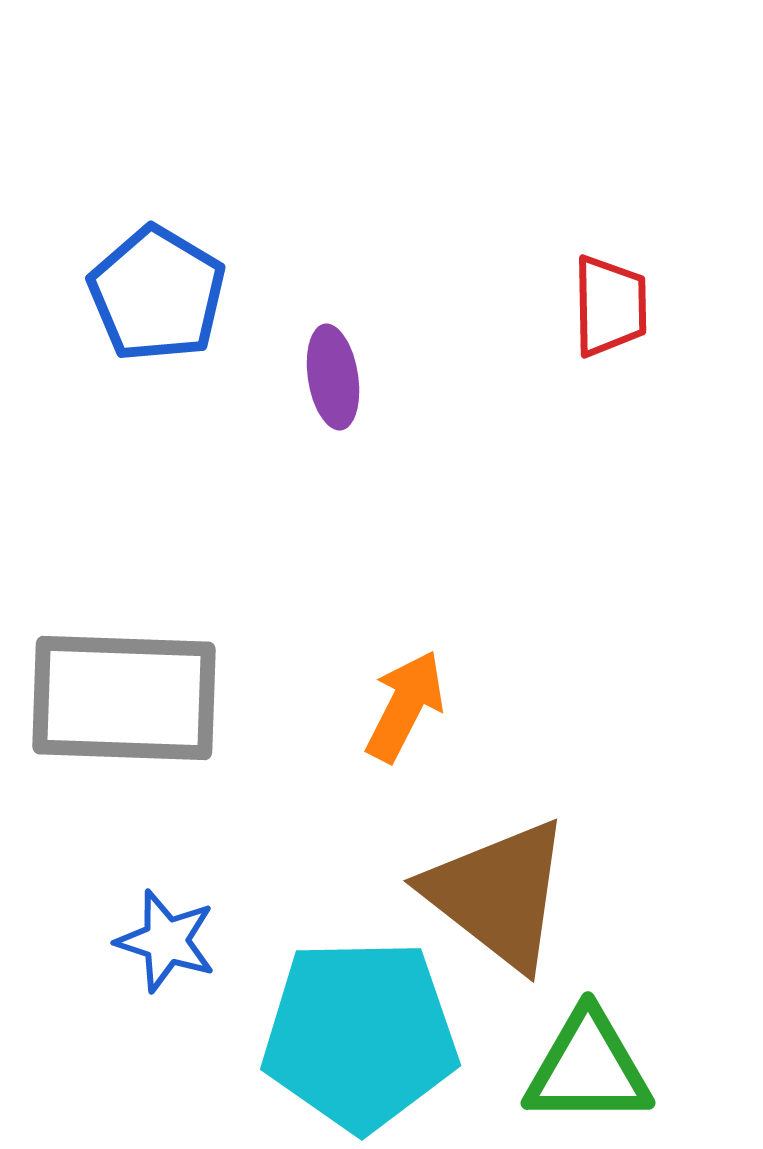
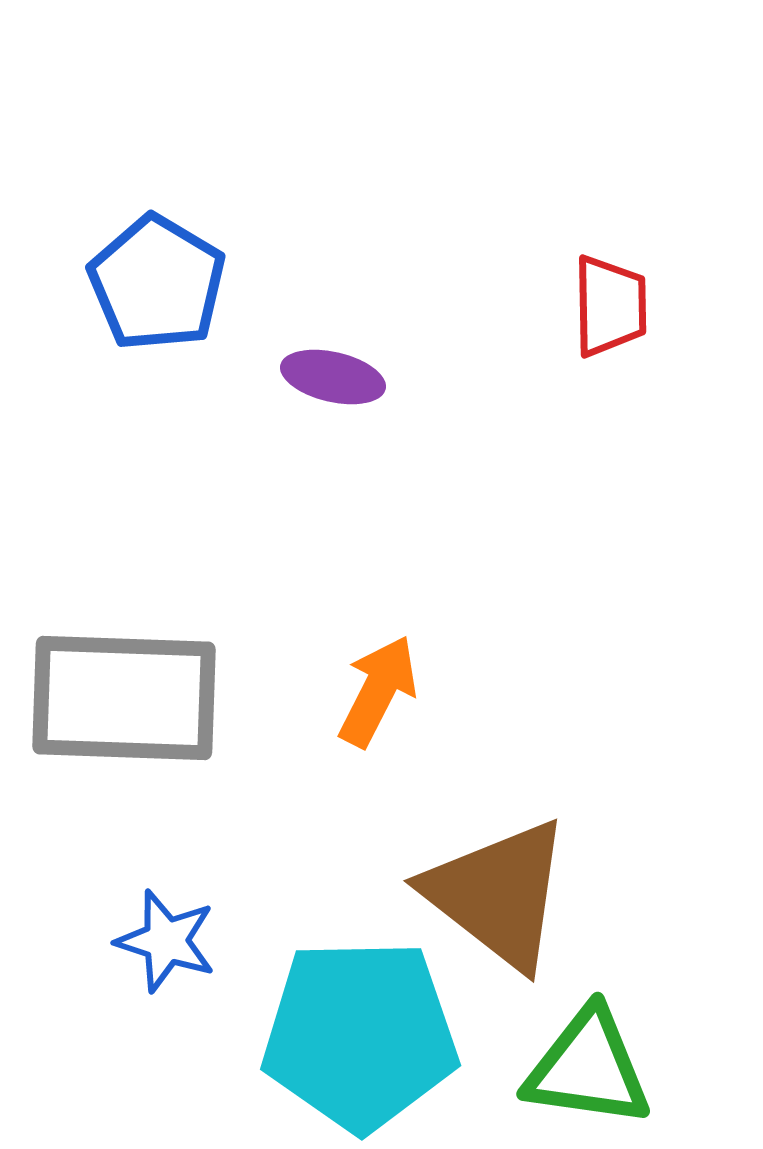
blue pentagon: moved 11 px up
purple ellipse: rotated 68 degrees counterclockwise
orange arrow: moved 27 px left, 15 px up
green triangle: rotated 8 degrees clockwise
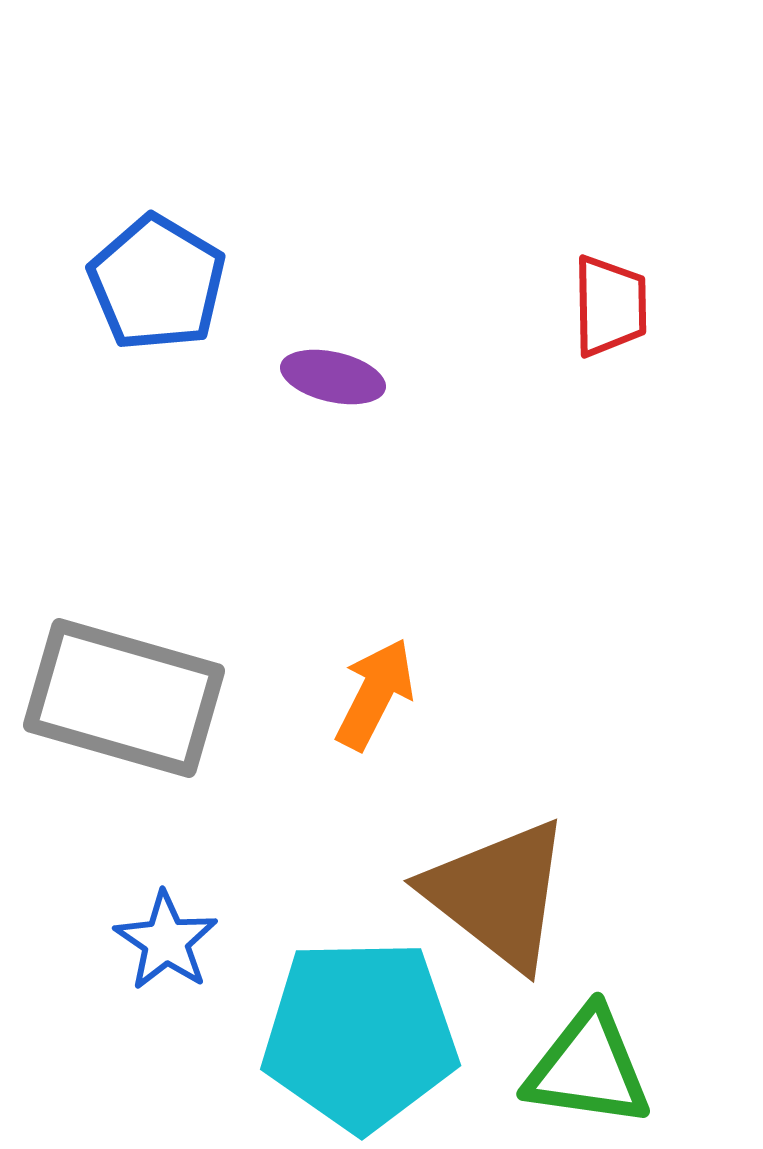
orange arrow: moved 3 px left, 3 px down
gray rectangle: rotated 14 degrees clockwise
blue star: rotated 16 degrees clockwise
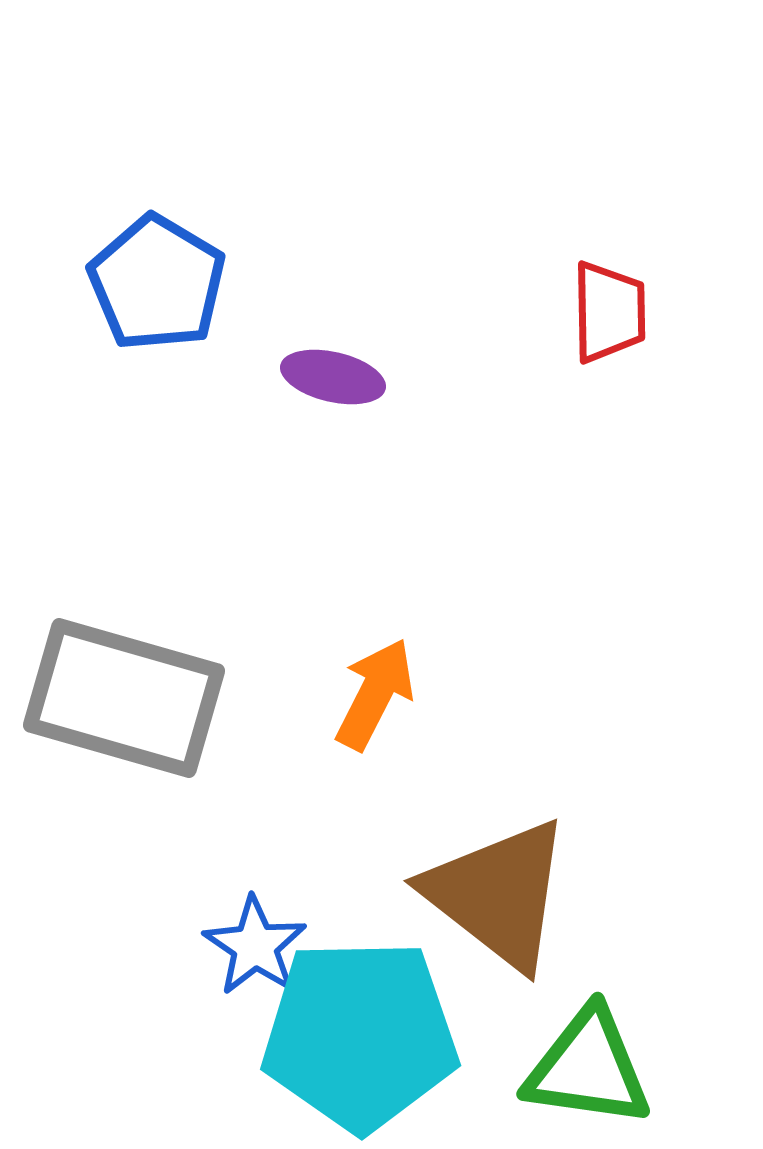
red trapezoid: moved 1 px left, 6 px down
blue star: moved 89 px right, 5 px down
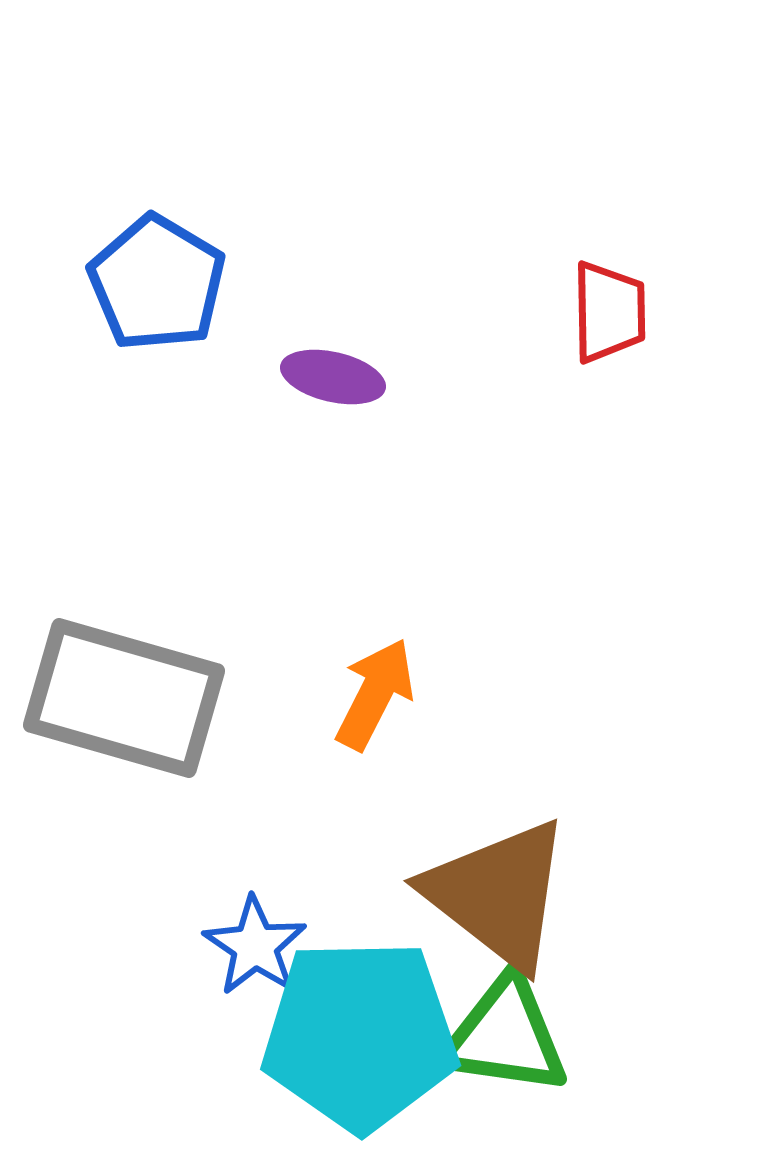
green triangle: moved 83 px left, 32 px up
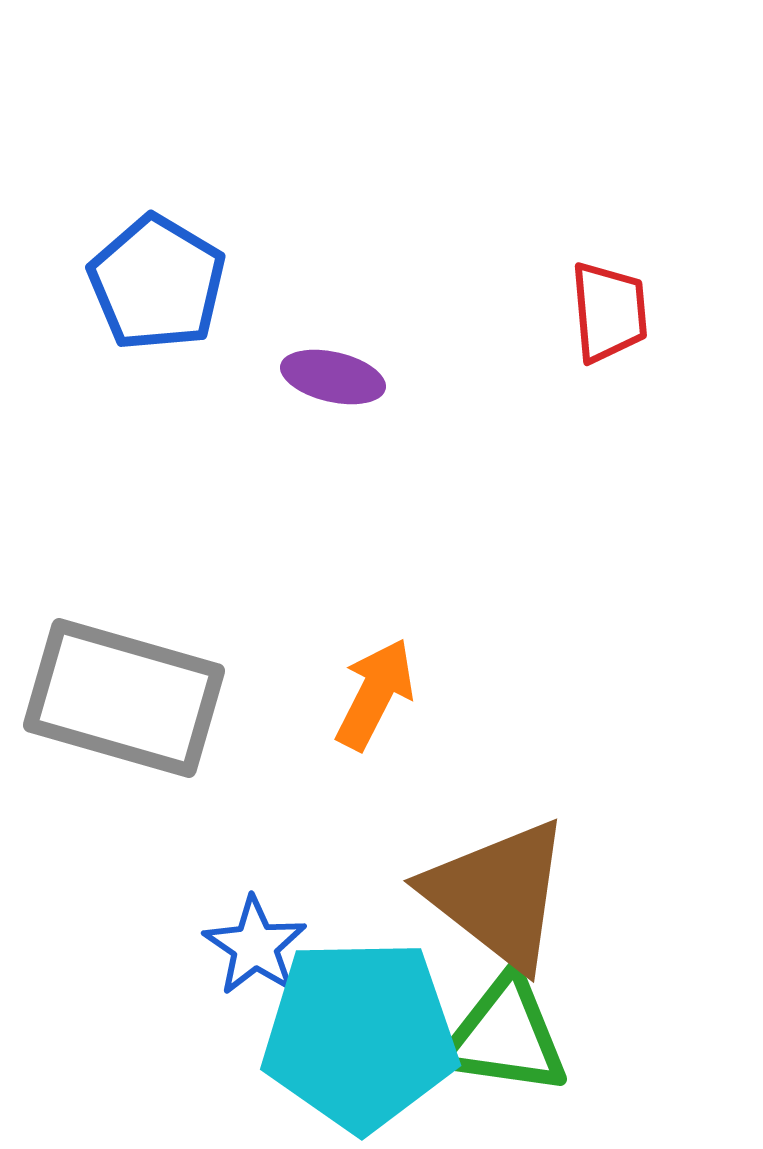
red trapezoid: rotated 4 degrees counterclockwise
